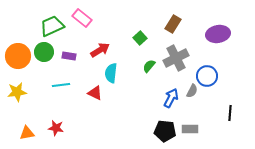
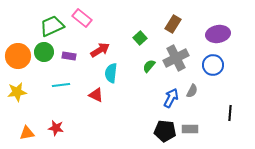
blue circle: moved 6 px right, 11 px up
red triangle: moved 1 px right, 2 px down
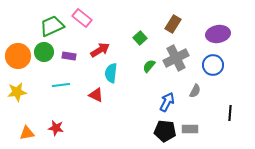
gray semicircle: moved 3 px right
blue arrow: moved 4 px left, 4 px down
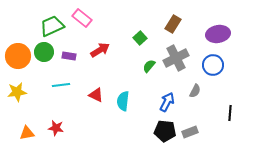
cyan semicircle: moved 12 px right, 28 px down
gray rectangle: moved 3 px down; rotated 21 degrees counterclockwise
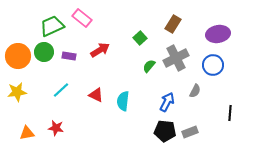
cyan line: moved 5 px down; rotated 36 degrees counterclockwise
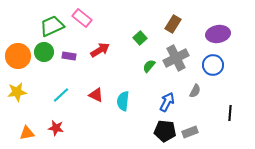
cyan line: moved 5 px down
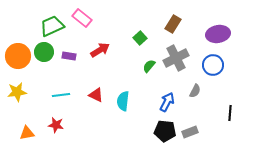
cyan line: rotated 36 degrees clockwise
red star: moved 3 px up
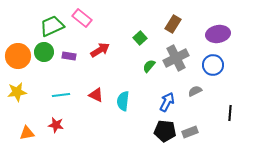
gray semicircle: rotated 144 degrees counterclockwise
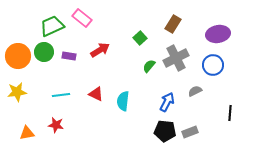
red triangle: moved 1 px up
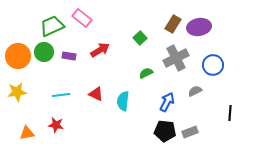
purple ellipse: moved 19 px left, 7 px up
green semicircle: moved 3 px left, 7 px down; rotated 24 degrees clockwise
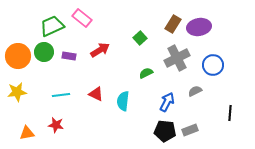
gray cross: moved 1 px right
gray rectangle: moved 2 px up
